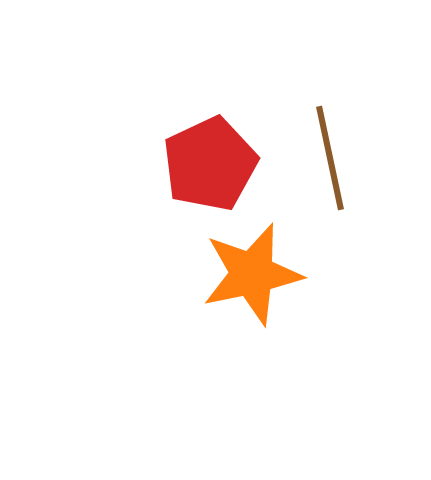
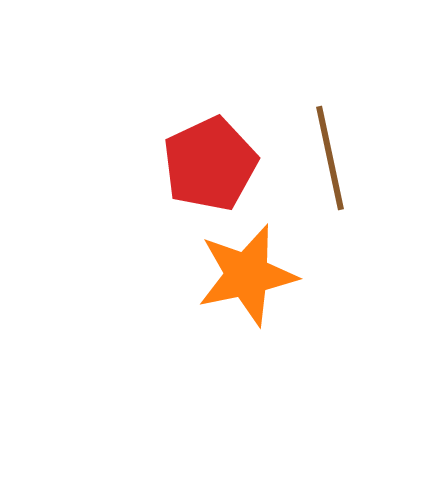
orange star: moved 5 px left, 1 px down
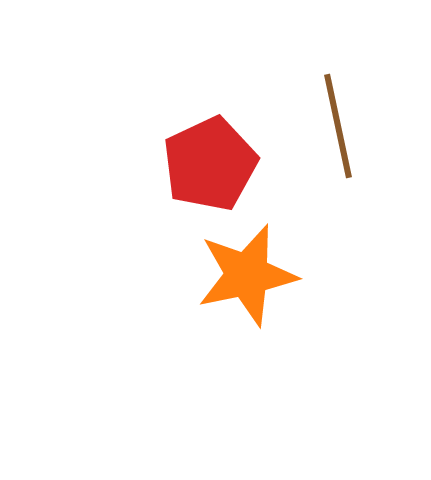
brown line: moved 8 px right, 32 px up
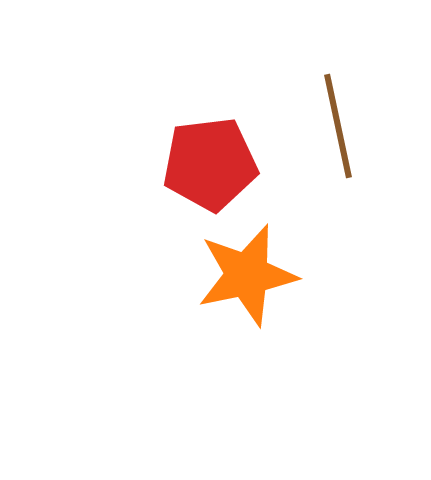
red pentagon: rotated 18 degrees clockwise
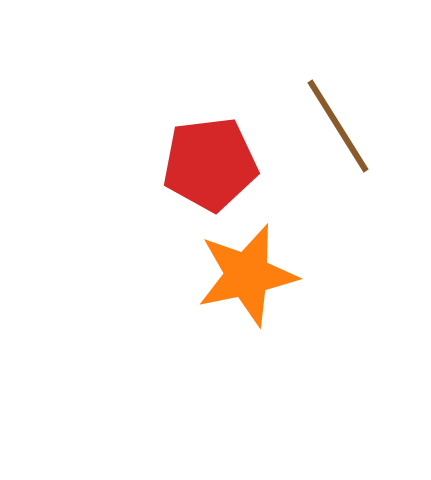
brown line: rotated 20 degrees counterclockwise
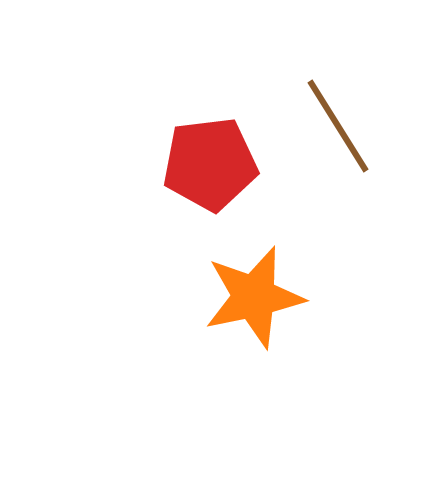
orange star: moved 7 px right, 22 px down
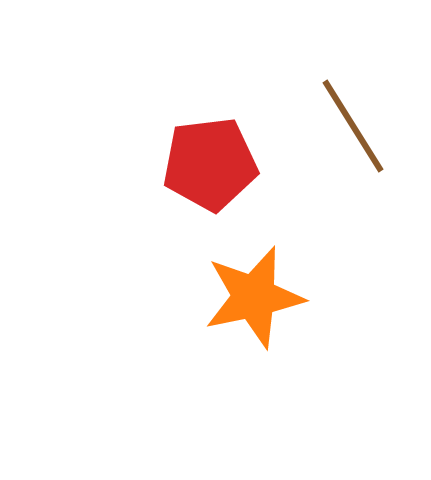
brown line: moved 15 px right
